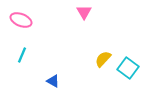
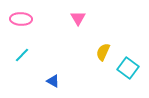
pink triangle: moved 6 px left, 6 px down
pink ellipse: moved 1 px up; rotated 20 degrees counterclockwise
cyan line: rotated 21 degrees clockwise
yellow semicircle: moved 7 px up; rotated 18 degrees counterclockwise
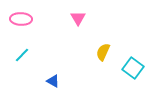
cyan square: moved 5 px right
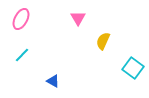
pink ellipse: rotated 65 degrees counterclockwise
yellow semicircle: moved 11 px up
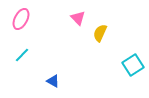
pink triangle: rotated 14 degrees counterclockwise
yellow semicircle: moved 3 px left, 8 px up
cyan square: moved 3 px up; rotated 20 degrees clockwise
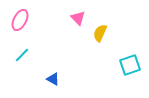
pink ellipse: moved 1 px left, 1 px down
cyan square: moved 3 px left; rotated 15 degrees clockwise
blue triangle: moved 2 px up
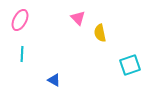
yellow semicircle: rotated 36 degrees counterclockwise
cyan line: moved 1 px up; rotated 42 degrees counterclockwise
blue triangle: moved 1 px right, 1 px down
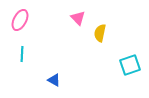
yellow semicircle: rotated 24 degrees clockwise
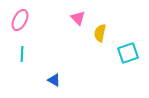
cyan square: moved 2 px left, 12 px up
